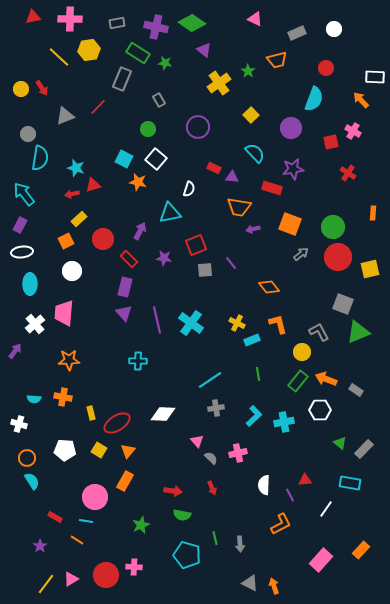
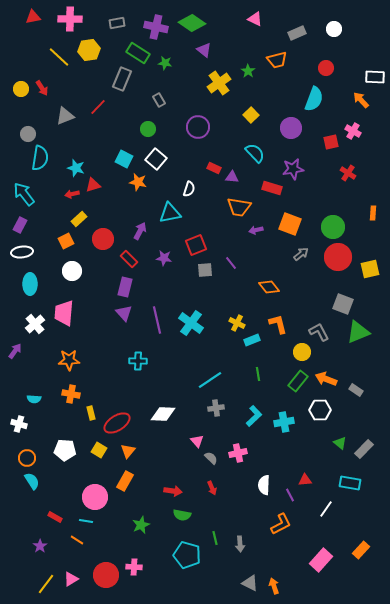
purple arrow at (253, 229): moved 3 px right, 1 px down
orange cross at (63, 397): moved 8 px right, 3 px up
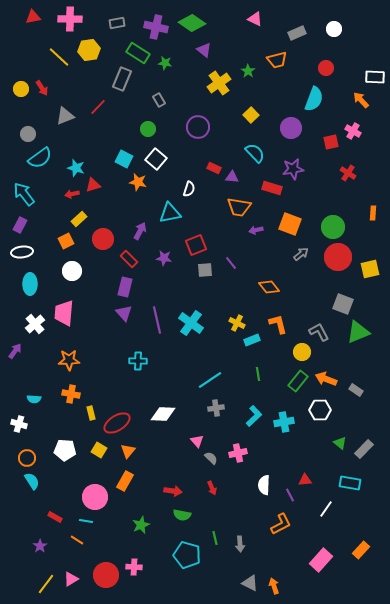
cyan semicircle at (40, 158): rotated 45 degrees clockwise
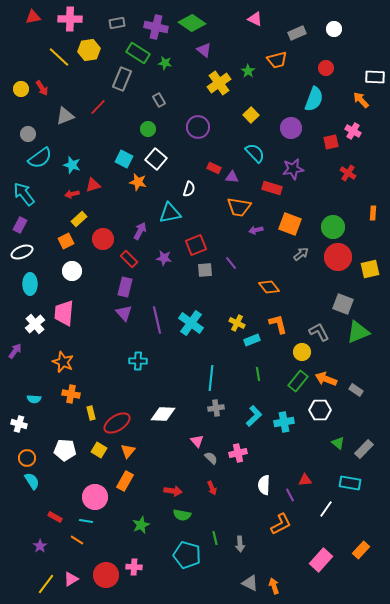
cyan star at (76, 168): moved 4 px left, 3 px up
white ellipse at (22, 252): rotated 15 degrees counterclockwise
orange star at (69, 360): moved 6 px left, 2 px down; rotated 25 degrees clockwise
cyan line at (210, 380): moved 1 px right, 2 px up; rotated 50 degrees counterclockwise
green triangle at (340, 443): moved 2 px left
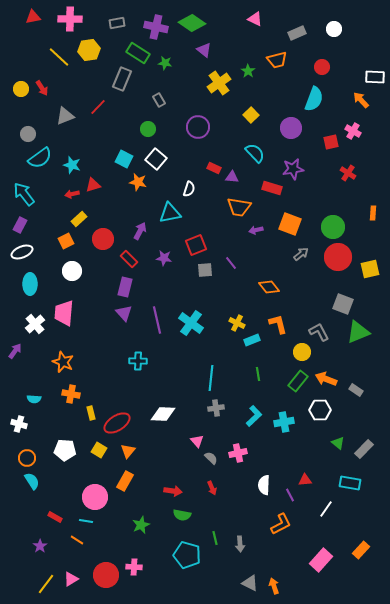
red circle at (326, 68): moved 4 px left, 1 px up
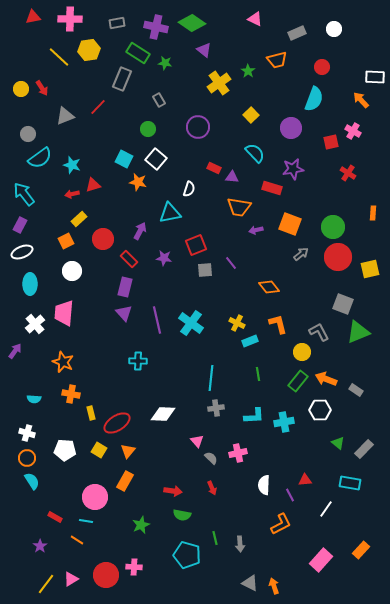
cyan rectangle at (252, 340): moved 2 px left, 1 px down
cyan L-shape at (254, 416): rotated 40 degrees clockwise
white cross at (19, 424): moved 8 px right, 9 px down
